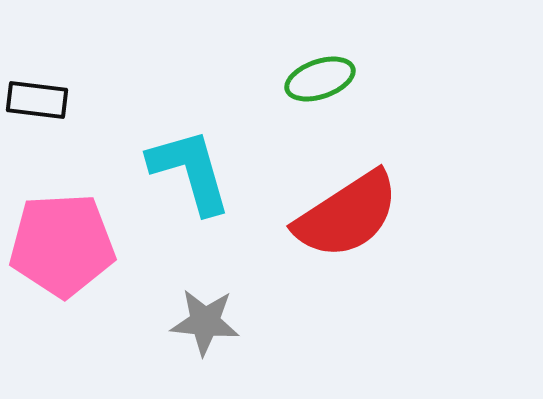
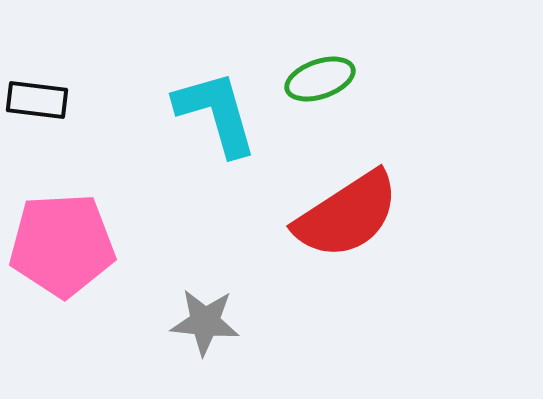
cyan L-shape: moved 26 px right, 58 px up
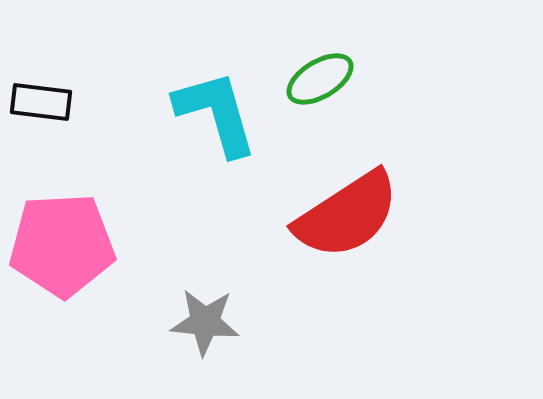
green ellipse: rotated 12 degrees counterclockwise
black rectangle: moved 4 px right, 2 px down
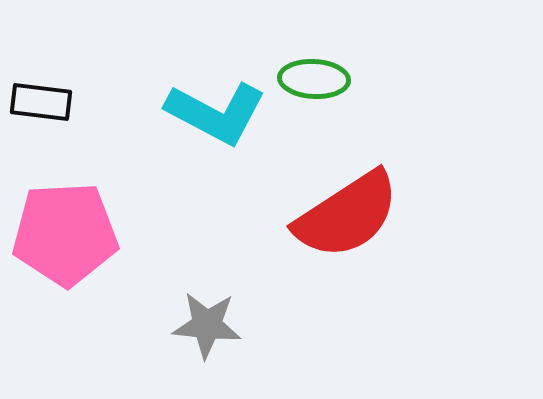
green ellipse: moved 6 px left; rotated 34 degrees clockwise
cyan L-shape: rotated 134 degrees clockwise
pink pentagon: moved 3 px right, 11 px up
gray star: moved 2 px right, 3 px down
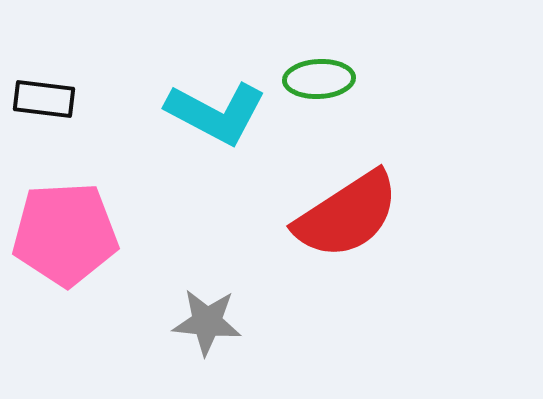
green ellipse: moved 5 px right; rotated 6 degrees counterclockwise
black rectangle: moved 3 px right, 3 px up
gray star: moved 3 px up
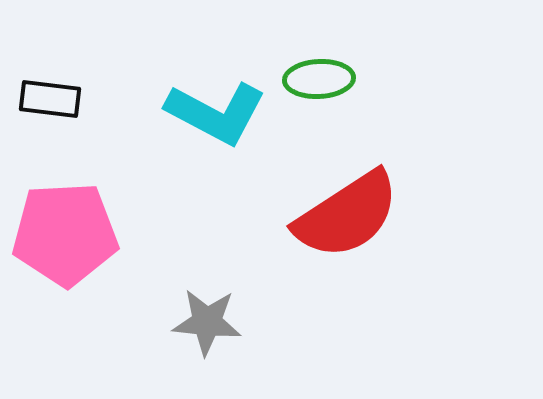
black rectangle: moved 6 px right
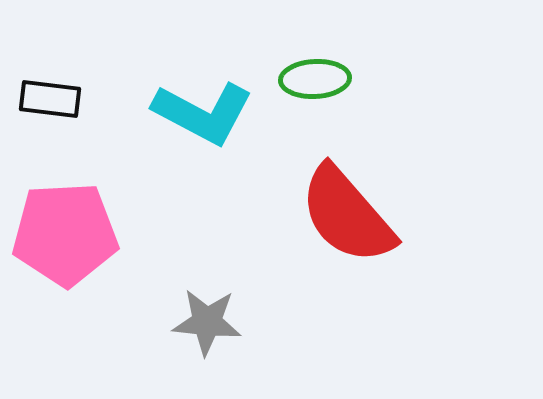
green ellipse: moved 4 px left
cyan L-shape: moved 13 px left
red semicircle: rotated 82 degrees clockwise
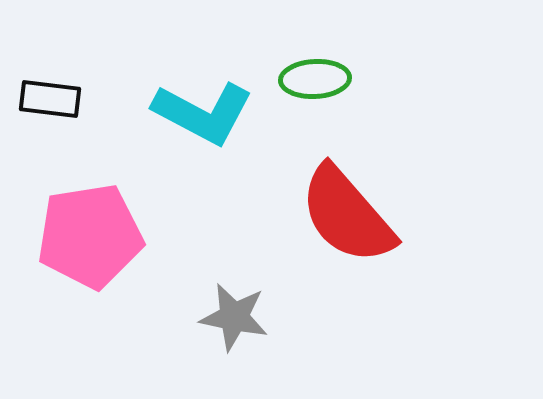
pink pentagon: moved 25 px right, 2 px down; rotated 6 degrees counterclockwise
gray star: moved 27 px right, 5 px up; rotated 6 degrees clockwise
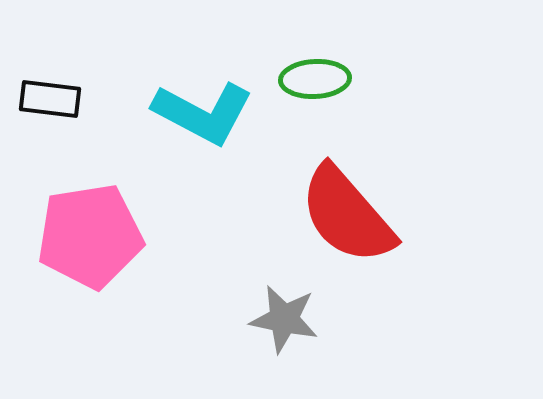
gray star: moved 50 px right, 2 px down
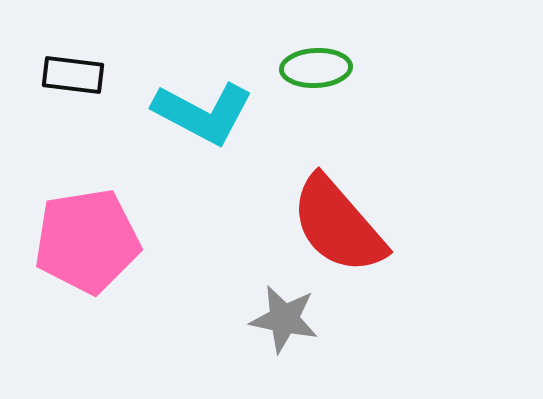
green ellipse: moved 1 px right, 11 px up
black rectangle: moved 23 px right, 24 px up
red semicircle: moved 9 px left, 10 px down
pink pentagon: moved 3 px left, 5 px down
